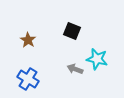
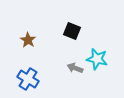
gray arrow: moved 1 px up
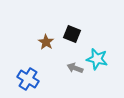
black square: moved 3 px down
brown star: moved 18 px right, 2 px down
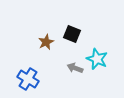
brown star: rotated 14 degrees clockwise
cyan star: rotated 10 degrees clockwise
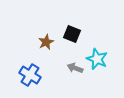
blue cross: moved 2 px right, 4 px up
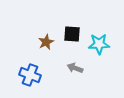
black square: rotated 18 degrees counterclockwise
cyan star: moved 2 px right, 15 px up; rotated 25 degrees counterclockwise
blue cross: rotated 10 degrees counterclockwise
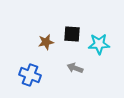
brown star: rotated 14 degrees clockwise
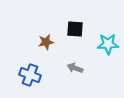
black square: moved 3 px right, 5 px up
cyan star: moved 9 px right
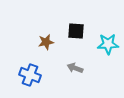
black square: moved 1 px right, 2 px down
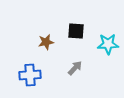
gray arrow: rotated 112 degrees clockwise
blue cross: rotated 25 degrees counterclockwise
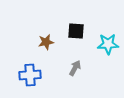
gray arrow: rotated 14 degrees counterclockwise
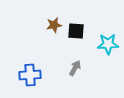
brown star: moved 8 px right, 17 px up
